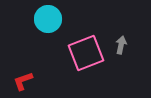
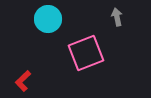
gray arrow: moved 4 px left, 28 px up; rotated 24 degrees counterclockwise
red L-shape: rotated 25 degrees counterclockwise
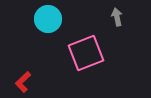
red L-shape: moved 1 px down
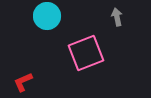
cyan circle: moved 1 px left, 3 px up
red L-shape: rotated 20 degrees clockwise
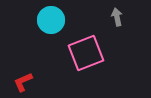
cyan circle: moved 4 px right, 4 px down
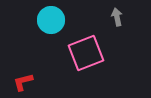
red L-shape: rotated 10 degrees clockwise
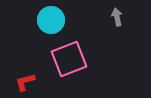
pink square: moved 17 px left, 6 px down
red L-shape: moved 2 px right
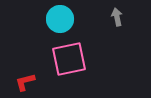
cyan circle: moved 9 px right, 1 px up
pink square: rotated 9 degrees clockwise
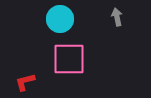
pink square: rotated 12 degrees clockwise
